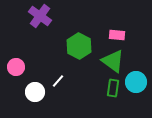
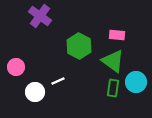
white line: rotated 24 degrees clockwise
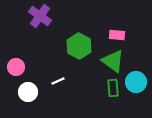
green rectangle: rotated 12 degrees counterclockwise
white circle: moved 7 px left
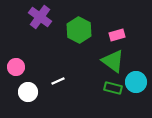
purple cross: moved 1 px down
pink rectangle: rotated 21 degrees counterclockwise
green hexagon: moved 16 px up
green rectangle: rotated 72 degrees counterclockwise
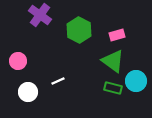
purple cross: moved 2 px up
pink circle: moved 2 px right, 6 px up
cyan circle: moved 1 px up
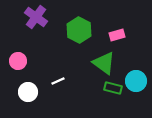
purple cross: moved 4 px left, 2 px down
green triangle: moved 9 px left, 2 px down
